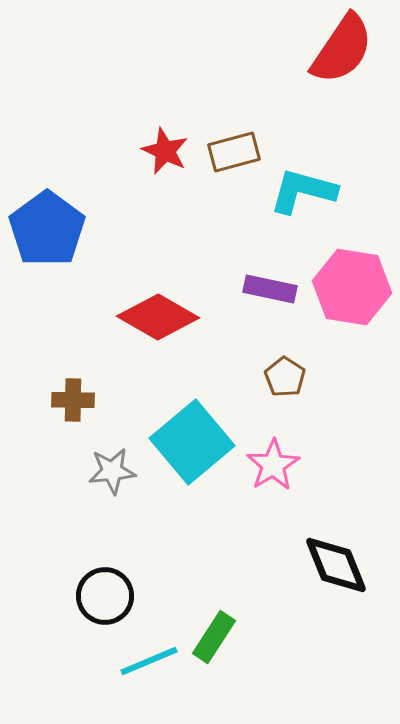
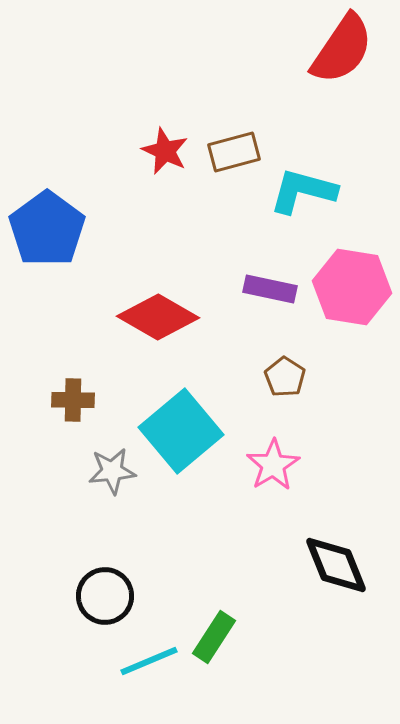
cyan square: moved 11 px left, 11 px up
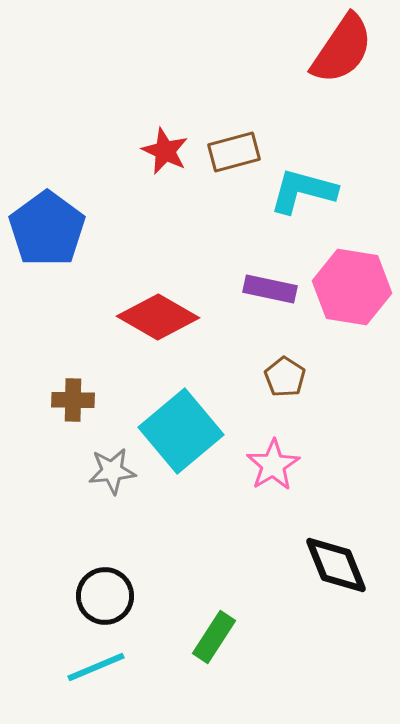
cyan line: moved 53 px left, 6 px down
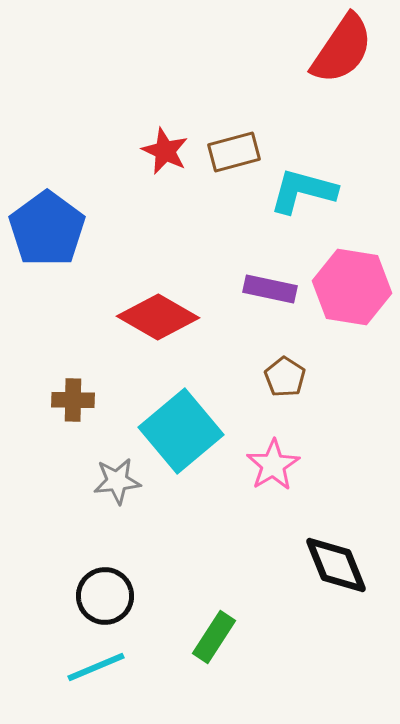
gray star: moved 5 px right, 10 px down
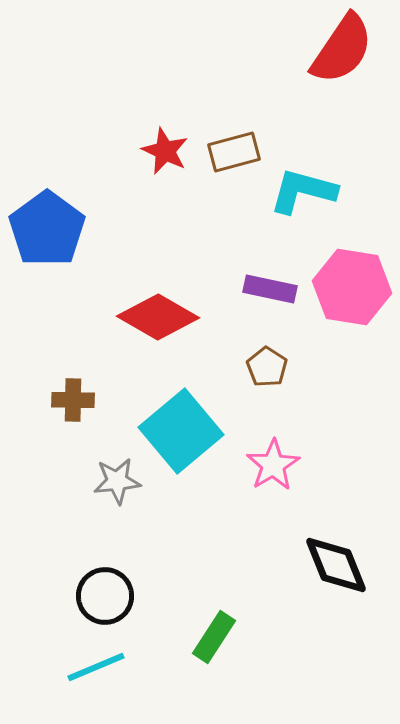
brown pentagon: moved 18 px left, 10 px up
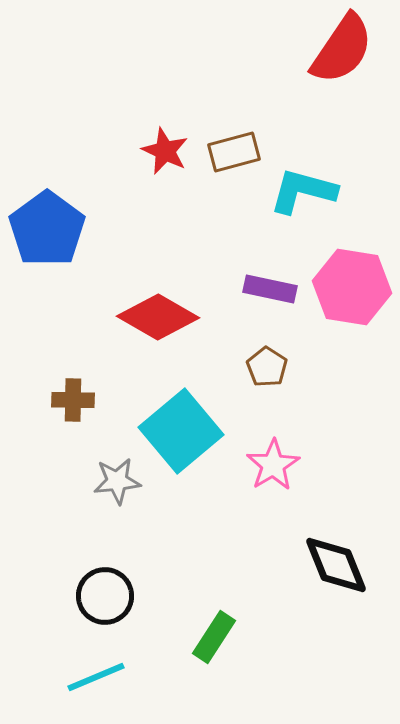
cyan line: moved 10 px down
